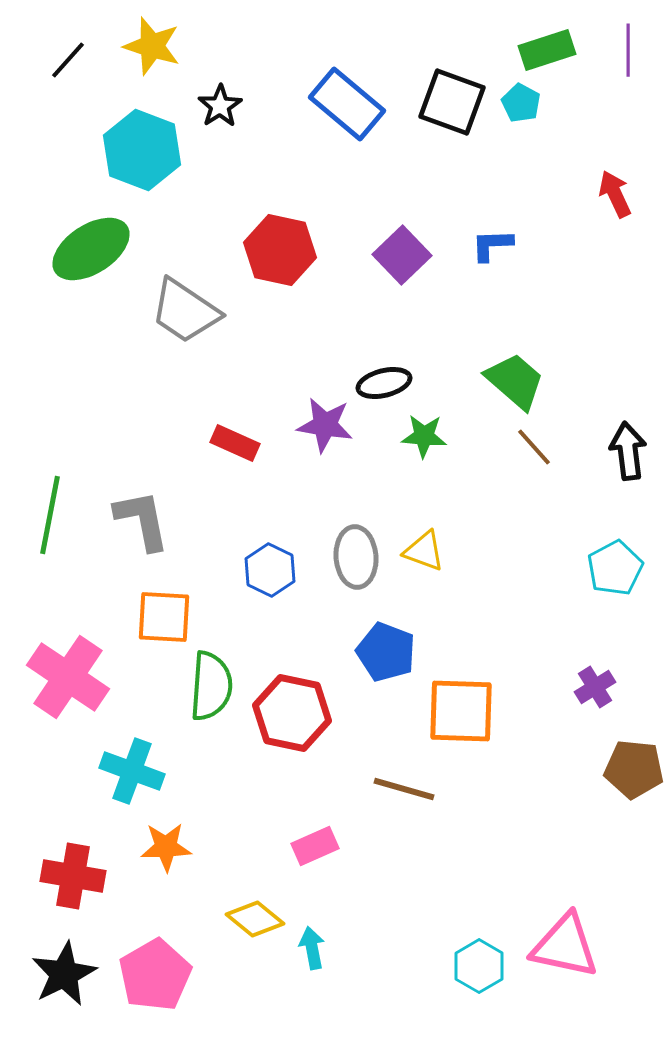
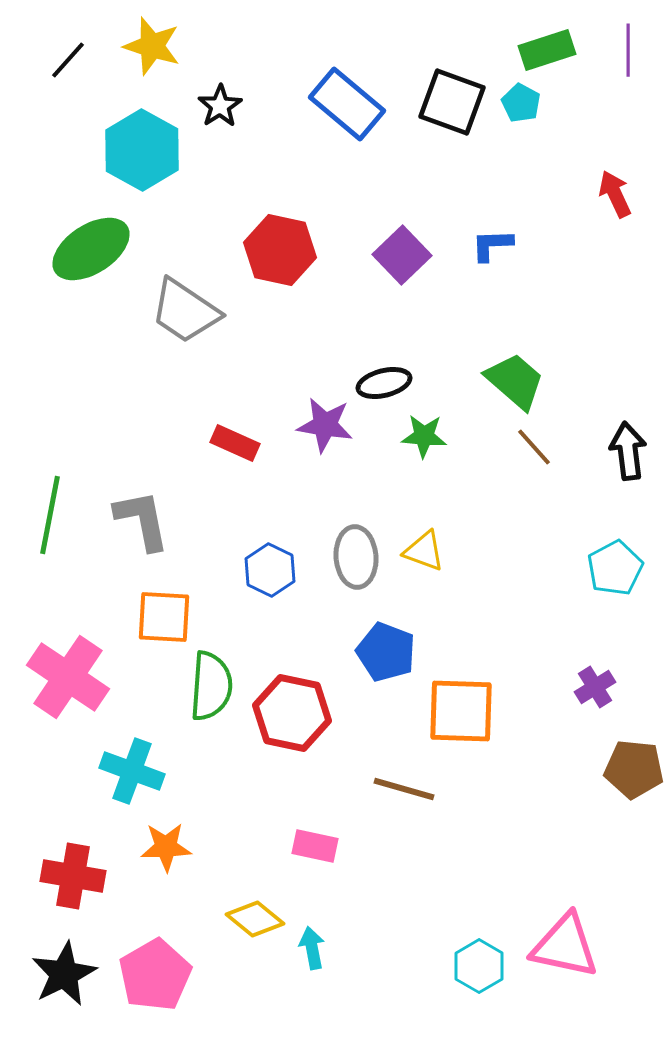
cyan hexagon at (142, 150): rotated 8 degrees clockwise
pink rectangle at (315, 846): rotated 36 degrees clockwise
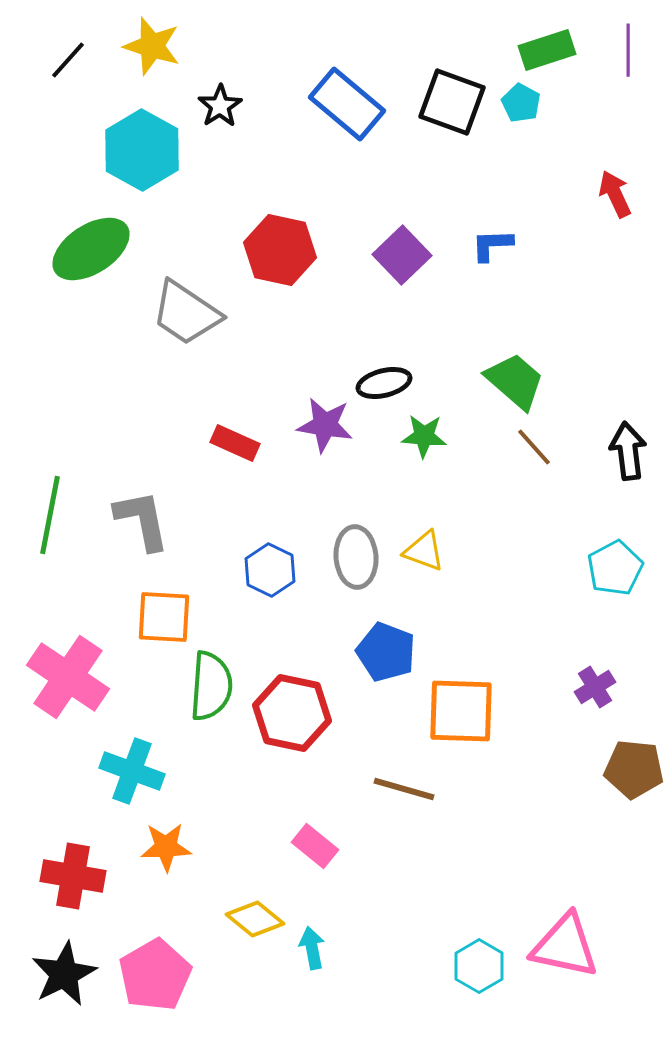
gray trapezoid at (185, 311): moved 1 px right, 2 px down
pink rectangle at (315, 846): rotated 27 degrees clockwise
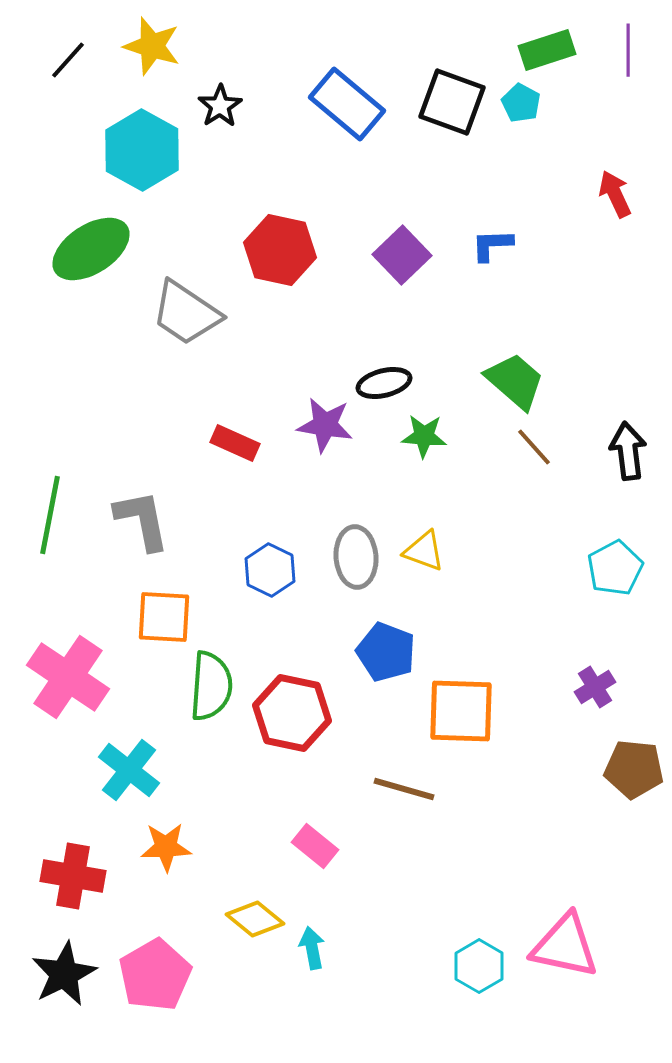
cyan cross at (132, 771): moved 3 px left, 1 px up; rotated 18 degrees clockwise
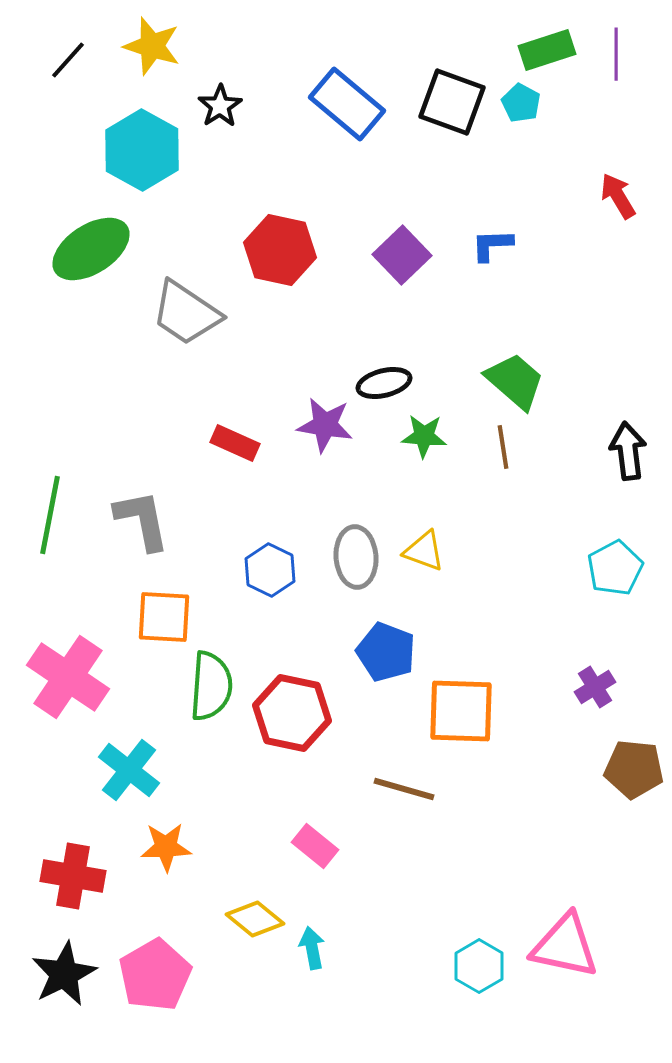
purple line at (628, 50): moved 12 px left, 4 px down
red arrow at (615, 194): moved 3 px right, 2 px down; rotated 6 degrees counterclockwise
brown line at (534, 447): moved 31 px left; rotated 33 degrees clockwise
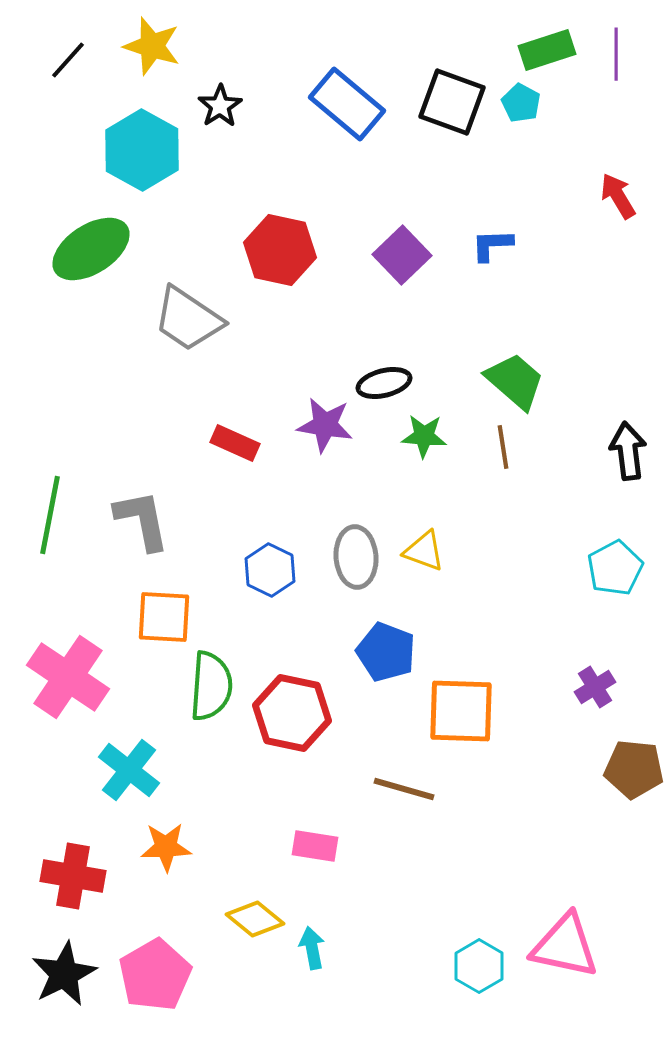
gray trapezoid at (186, 313): moved 2 px right, 6 px down
pink rectangle at (315, 846): rotated 30 degrees counterclockwise
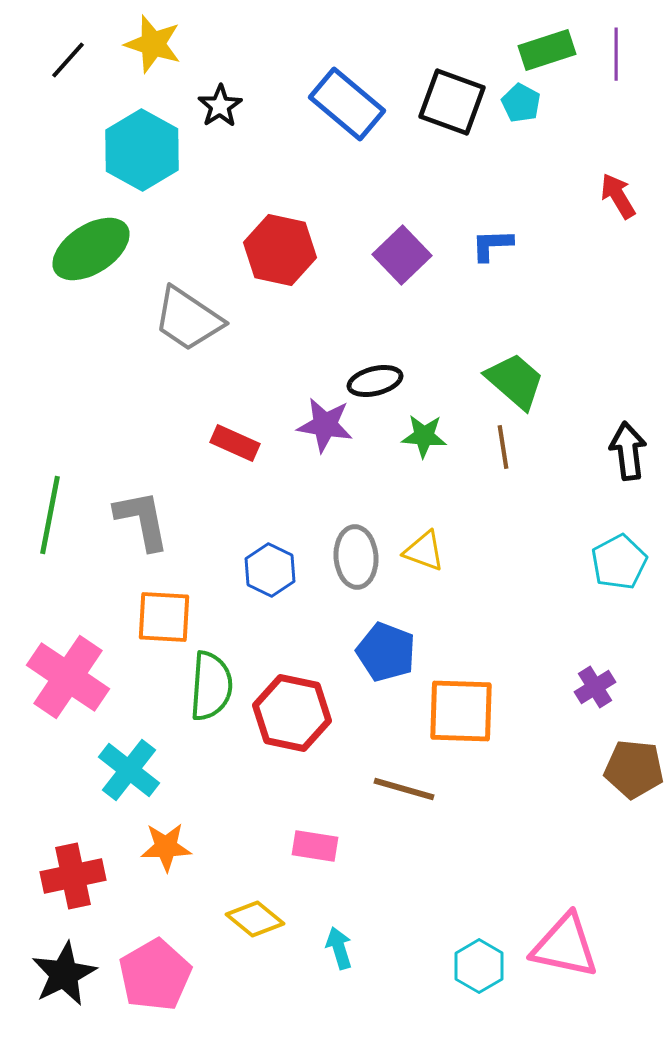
yellow star at (152, 46): moved 1 px right, 2 px up
black ellipse at (384, 383): moved 9 px left, 2 px up
cyan pentagon at (615, 568): moved 4 px right, 6 px up
red cross at (73, 876): rotated 22 degrees counterclockwise
cyan arrow at (312, 948): moved 27 px right; rotated 6 degrees counterclockwise
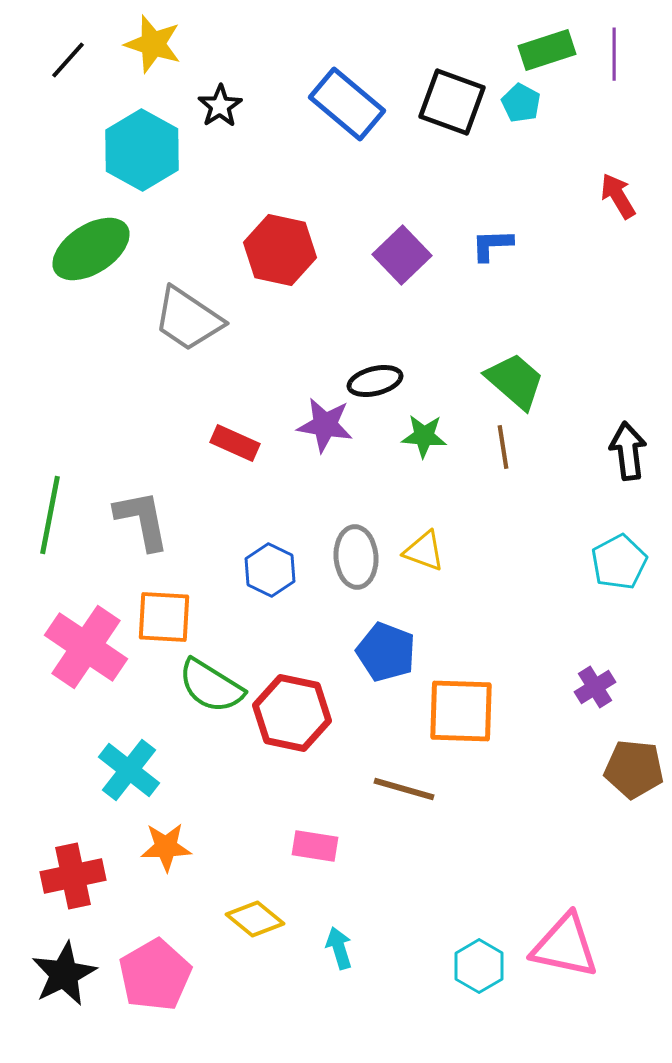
purple line at (616, 54): moved 2 px left
pink cross at (68, 677): moved 18 px right, 30 px up
green semicircle at (211, 686): rotated 118 degrees clockwise
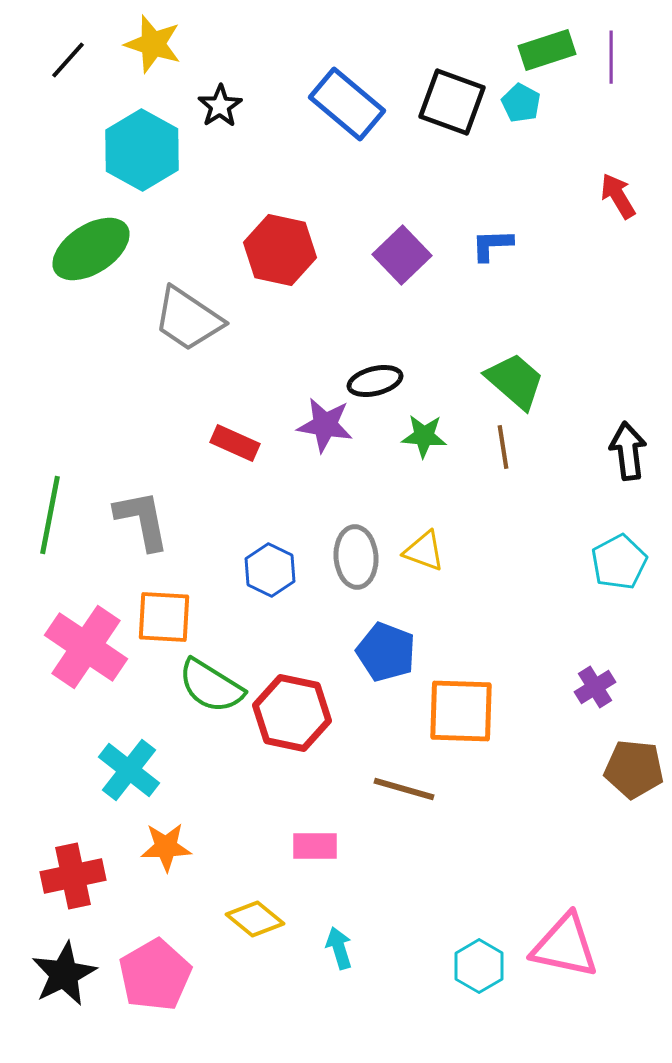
purple line at (614, 54): moved 3 px left, 3 px down
pink rectangle at (315, 846): rotated 9 degrees counterclockwise
